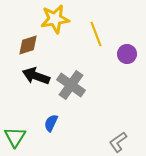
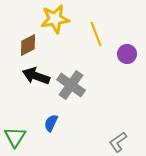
brown diamond: rotated 10 degrees counterclockwise
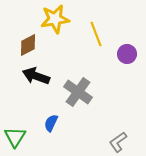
gray cross: moved 7 px right, 7 px down
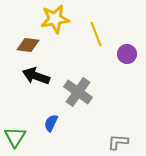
brown diamond: rotated 35 degrees clockwise
gray L-shape: rotated 40 degrees clockwise
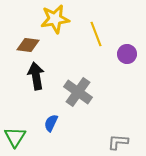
black arrow: rotated 60 degrees clockwise
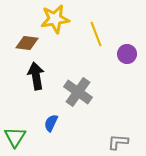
brown diamond: moved 1 px left, 2 px up
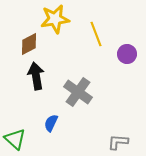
brown diamond: moved 2 px right, 1 px down; rotated 35 degrees counterclockwise
green triangle: moved 2 px down; rotated 20 degrees counterclockwise
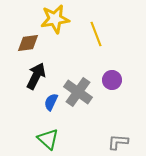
brown diamond: moved 1 px left, 1 px up; rotated 20 degrees clockwise
purple circle: moved 15 px left, 26 px down
black arrow: rotated 36 degrees clockwise
blue semicircle: moved 21 px up
green triangle: moved 33 px right
